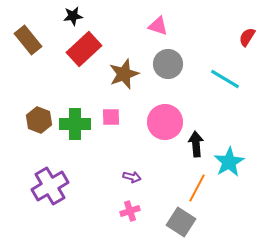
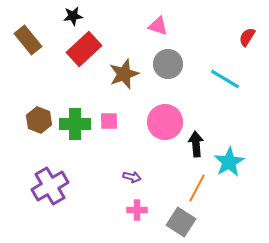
pink square: moved 2 px left, 4 px down
pink cross: moved 7 px right, 1 px up; rotated 18 degrees clockwise
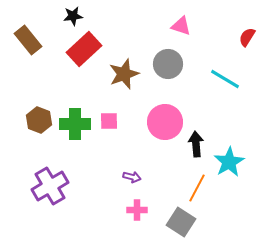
pink triangle: moved 23 px right
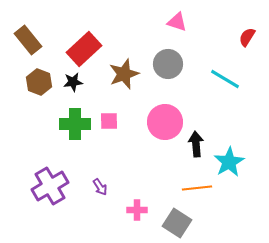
black star: moved 66 px down
pink triangle: moved 4 px left, 4 px up
brown hexagon: moved 38 px up
purple arrow: moved 32 px left, 10 px down; rotated 42 degrees clockwise
orange line: rotated 56 degrees clockwise
gray square: moved 4 px left, 1 px down
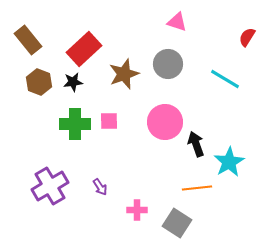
black arrow: rotated 15 degrees counterclockwise
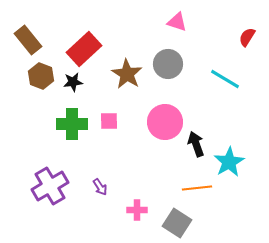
brown star: moved 3 px right; rotated 20 degrees counterclockwise
brown hexagon: moved 2 px right, 6 px up
green cross: moved 3 px left
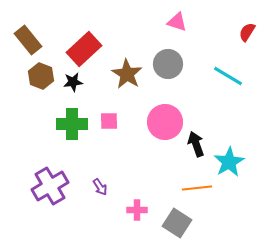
red semicircle: moved 5 px up
cyan line: moved 3 px right, 3 px up
